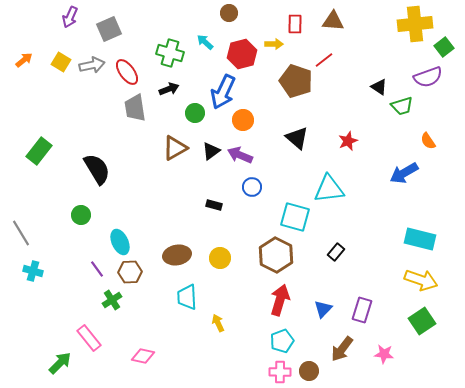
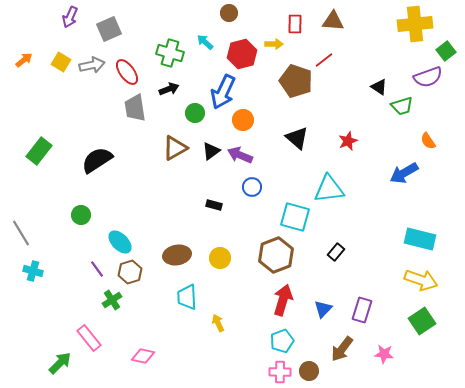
green square at (444, 47): moved 2 px right, 4 px down
black semicircle at (97, 169): moved 9 px up; rotated 92 degrees counterclockwise
cyan ellipse at (120, 242): rotated 20 degrees counterclockwise
brown hexagon at (276, 255): rotated 12 degrees clockwise
brown hexagon at (130, 272): rotated 15 degrees counterclockwise
red arrow at (280, 300): moved 3 px right
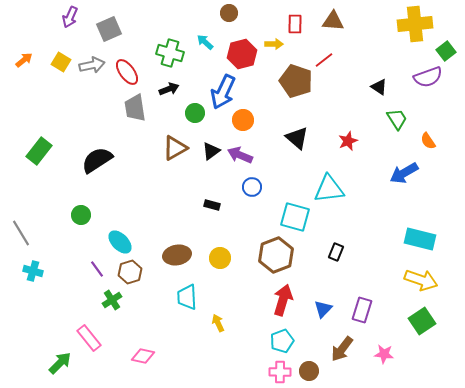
green trapezoid at (402, 106): moved 5 px left, 13 px down; rotated 105 degrees counterclockwise
black rectangle at (214, 205): moved 2 px left
black rectangle at (336, 252): rotated 18 degrees counterclockwise
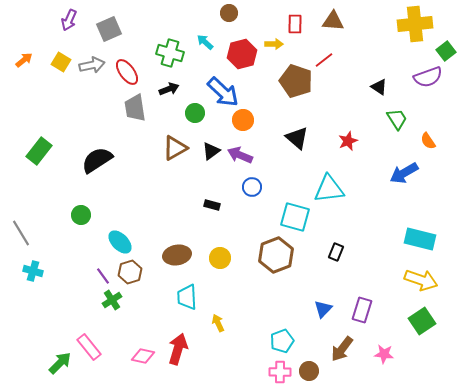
purple arrow at (70, 17): moved 1 px left, 3 px down
blue arrow at (223, 92): rotated 72 degrees counterclockwise
purple line at (97, 269): moved 6 px right, 7 px down
red arrow at (283, 300): moved 105 px left, 49 px down
pink rectangle at (89, 338): moved 9 px down
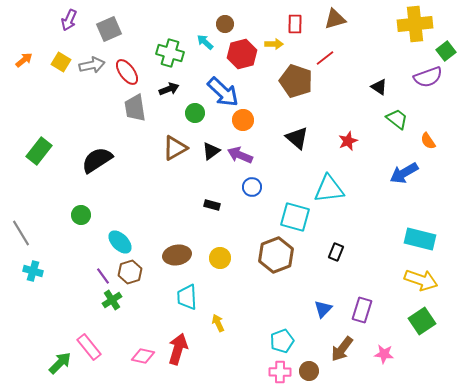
brown circle at (229, 13): moved 4 px left, 11 px down
brown triangle at (333, 21): moved 2 px right, 2 px up; rotated 20 degrees counterclockwise
red line at (324, 60): moved 1 px right, 2 px up
green trapezoid at (397, 119): rotated 20 degrees counterclockwise
